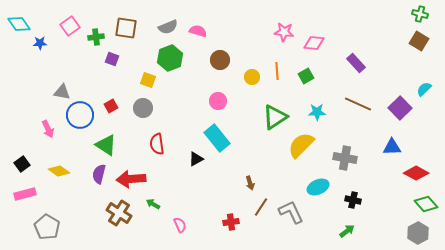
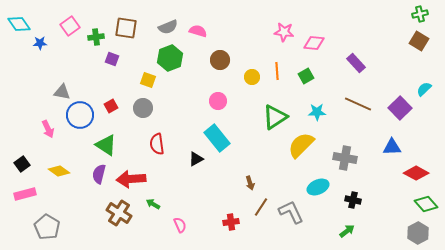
green cross at (420, 14): rotated 28 degrees counterclockwise
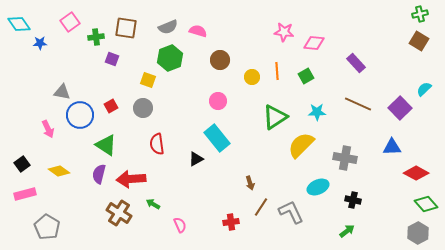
pink square at (70, 26): moved 4 px up
